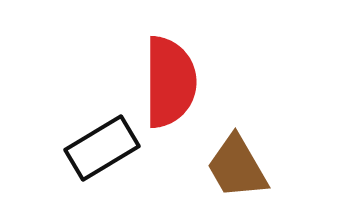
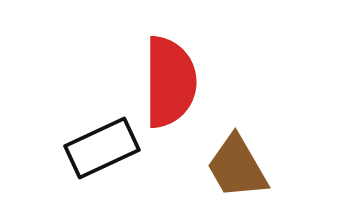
black rectangle: rotated 6 degrees clockwise
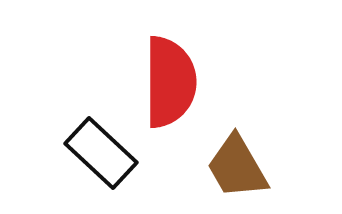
black rectangle: moved 1 px left, 5 px down; rotated 68 degrees clockwise
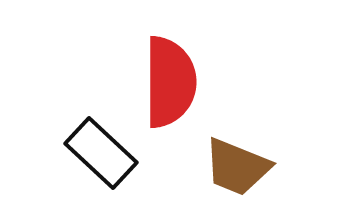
brown trapezoid: rotated 38 degrees counterclockwise
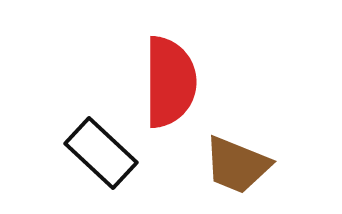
brown trapezoid: moved 2 px up
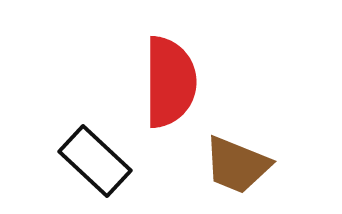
black rectangle: moved 6 px left, 8 px down
